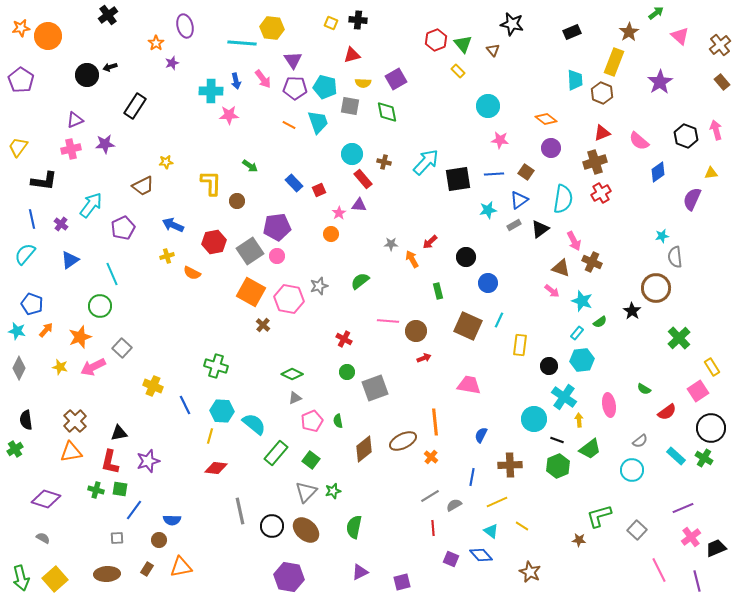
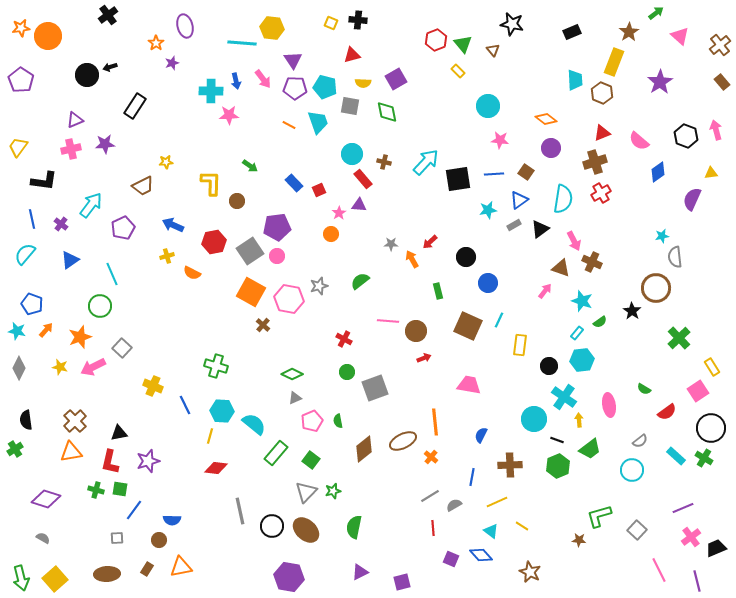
pink arrow at (552, 291): moved 7 px left; rotated 91 degrees counterclockwise
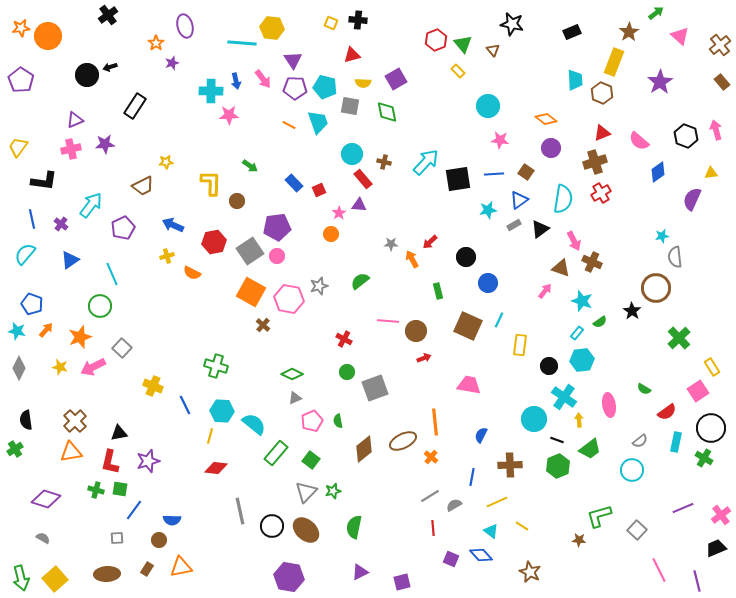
cyan rectangle at (676, 456): moved 14 px up; rotated 60 degrees clockwise
pink cross at (691, 537): moved 30 px right, 22 px up
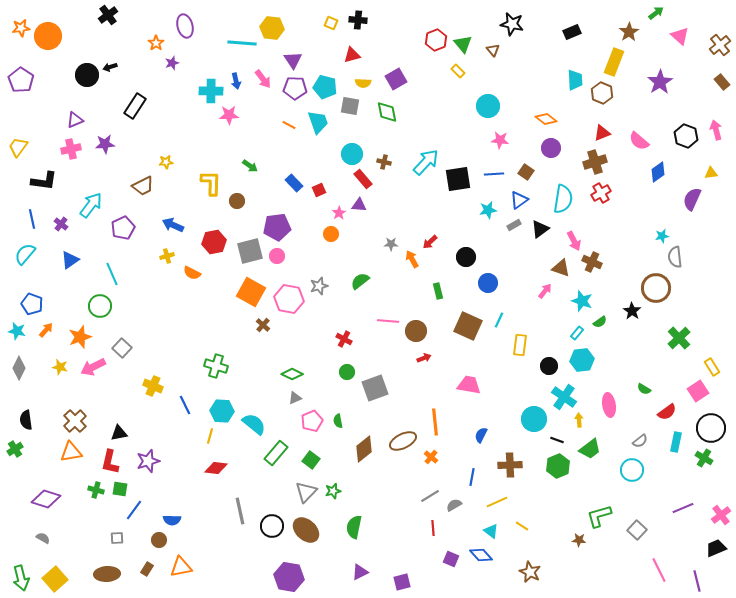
gray square at (250, 251): rotated 20 degrees clockwise
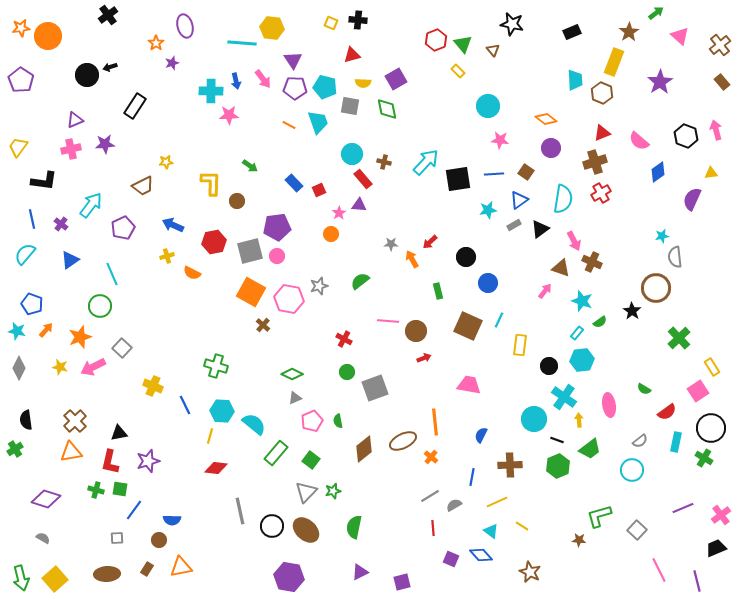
green diamond at (387, 112): moved 3 px up
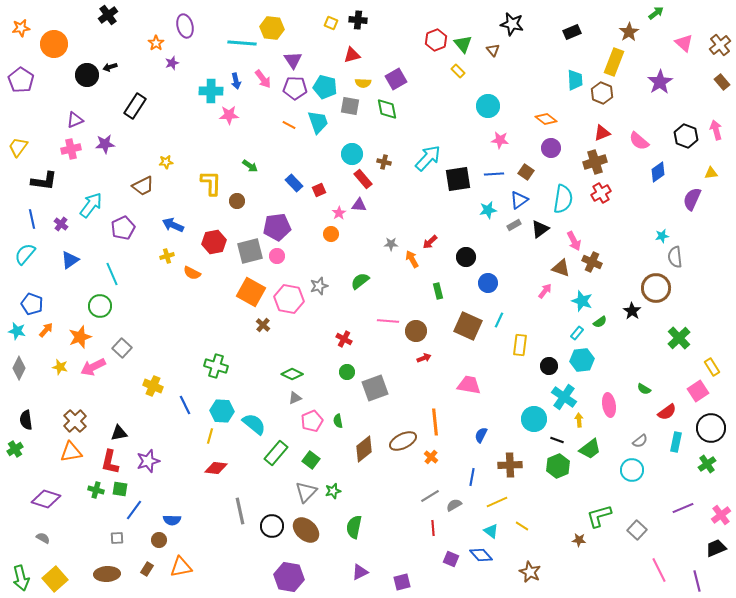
orange circle at (48, 36): moved 6 px right, 8 px down
pink triangle at (680, 36): moved 4 px right, 7 px down
cyan arrow at (426, 162): moved 2 px right, 4 px up
green cross at (704, 458): moved 3 px right, 6 px down; rotated 24 degrees clockwise
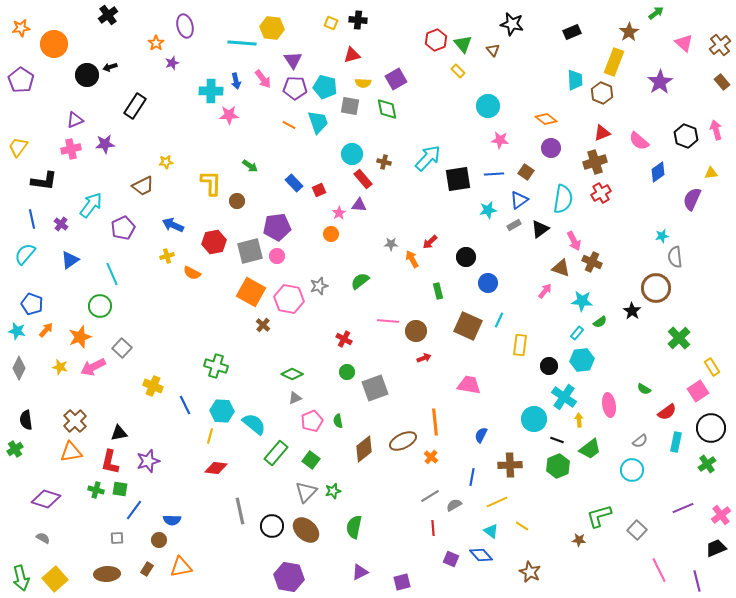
cyan star at (582, 301): rotated 15 degrees counterclockwise
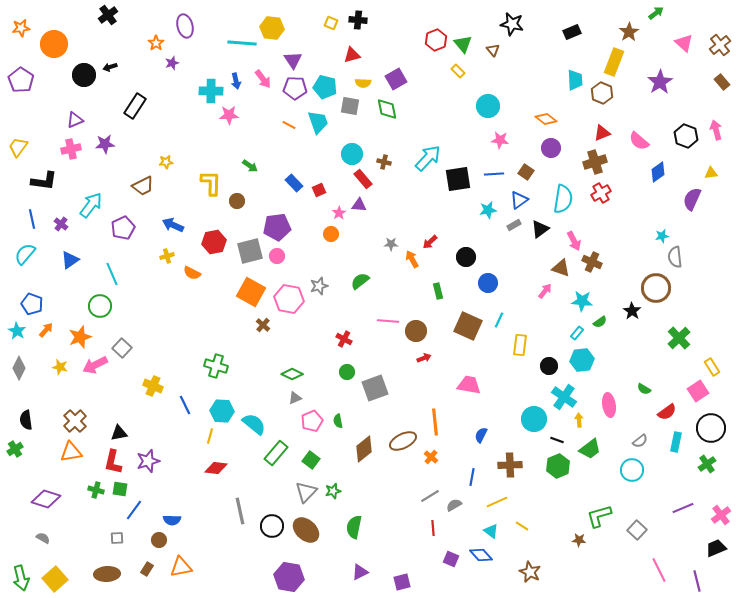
black circle at (87, 75): moved 3 px left
cyan star at (17, 331): rotated 18 degrees clockwise
pink arrow at (93, 367): moved 2 px right, 2 px up
red L-shape at (110, 462): moved 3 px right
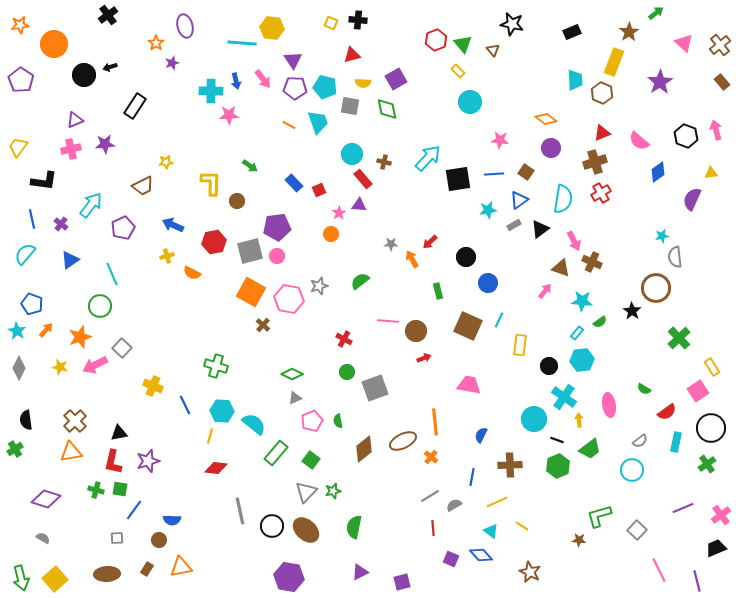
orange star at (21, 28): moved 1 px left, 3 px up
cyan circle at (488, 106): moved 18 px left, 4 px up
